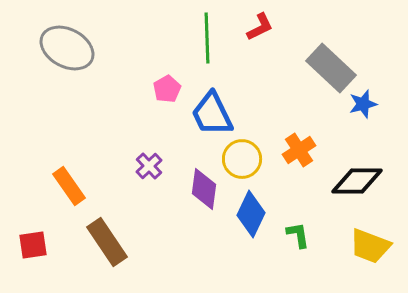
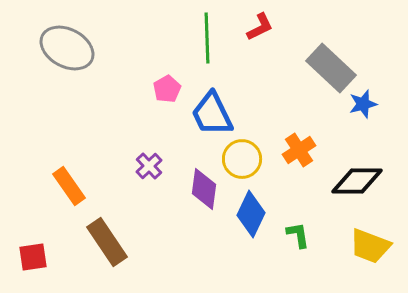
red square: moved 12 px down
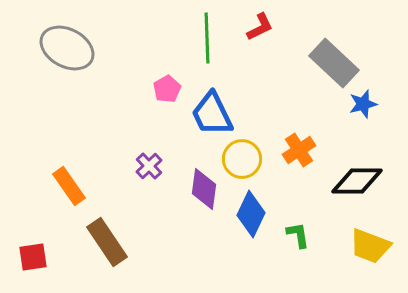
gray rectangle: moved 3 px right, 5 px up
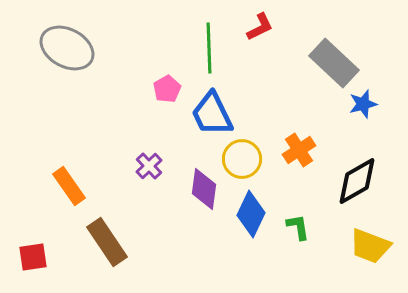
green line: moved 2 px right, 10 px down
black diamond: rotated 30 degrees counterclockwise
green L-shape: moved 8 px up
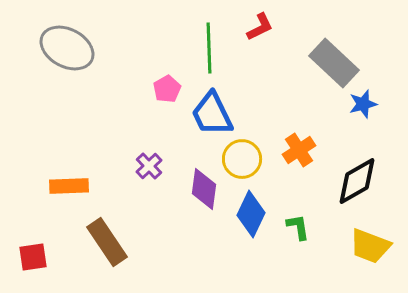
orange rectangle: rotated 57 degrees counterclockwise
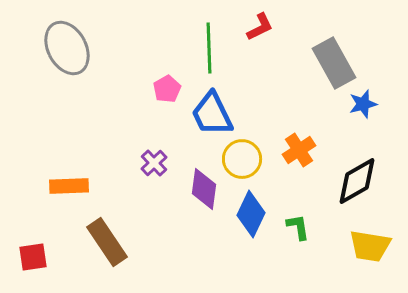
gray ellipse: rotated 34 degrees clockwise
gray rectangle: rotated 18 degrees clockwise
purple cross: moved 5 px right, 3 px up
yellow trapezoid: rotated 12 degrees counterclockwise
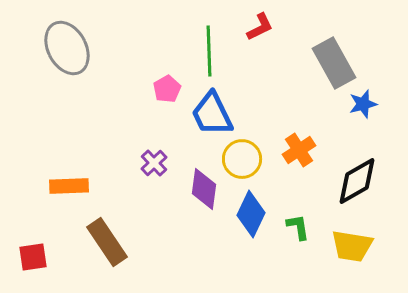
green line: moved 3 px down
yellow trapezoid: moved 18 px left
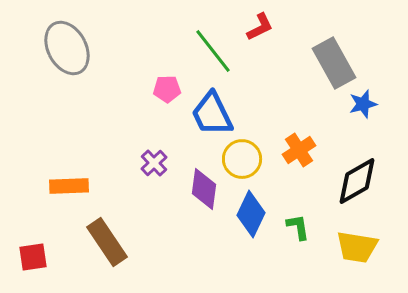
green line: moved 4 px right; rotated 36 degrees counterclockwise
pink pentagon: rotated 28 degrees clockwise
yellow trapezoid: moved 5 px right, 1 px down
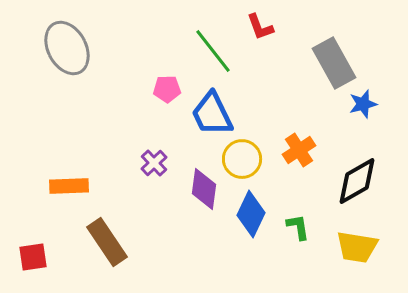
red L-shape: rotated 96 degrees clockwise
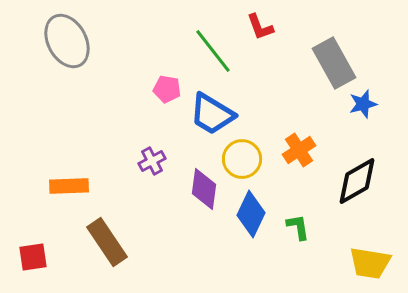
gray ellipse: moved 7 px up
pink pentagon: rotated 12 degrees clockwise
blue trapezoid: rotated 33 degrees counterclockwise
purple cross: moved 2 px left, 2 px up; rotated 16 degrees clockwise
yellow trapezoid: moved 13 px right, 16 px down
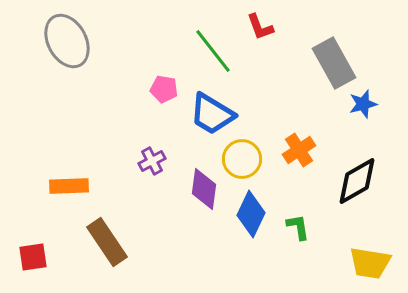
pink pentagon: moved 3 px left
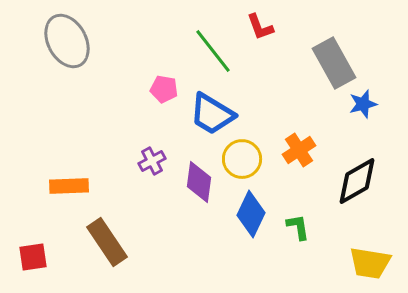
purple diamond: moved 5 px left, 7 px up
